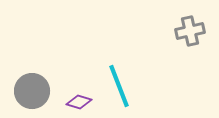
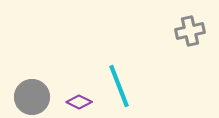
gray circle: moved 6 px down
purple diamond: rotated 10 degrees clockwise
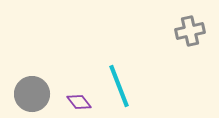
gray circle: moved 3 px up
purple diamond: rotated 25 degrees clockwise
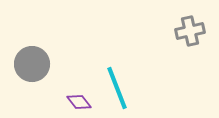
cyan line: moved 2 px left, 2 px down
gray circle: moved 30 px up
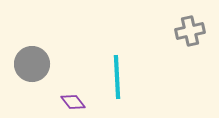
cyan line: moved 11 px up; rotated 18 degrees clockwise
purple diamond: moved 6 px left
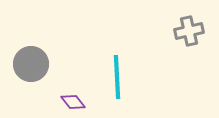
gray cross: moved 1 px left
gray circle: moved 1 px left
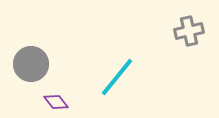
cyan line: rotated 42 degrees clockwise
purple diamond: moved 17 px left
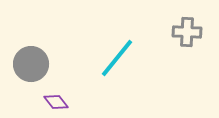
gray cross: moved 2 px left, 1 px down; rotated 16 degrees clockwise
cyan line: moved 19 px up
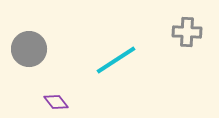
cyan line: moved 1 px left, 2 px down; rotated 18 degrees clockwise
gray circle: moved 2 px left, 15 px up
